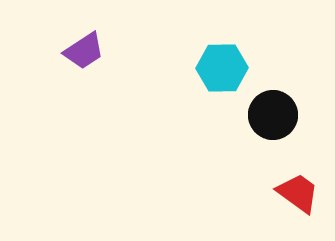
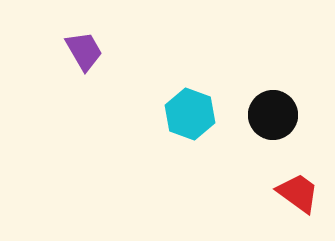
purple trapezoid: rotated 87 degrees counterclockwise
cyan hexagon: moved 32 px left, 46 px down; rotated 21 degrees clockwise
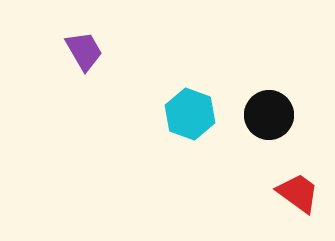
black circle: moved 4 px left
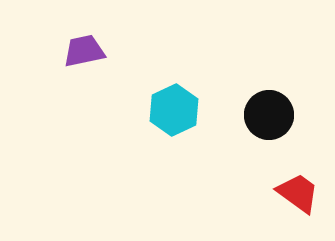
purple trapezoid: rotated 72 degrees counterclockwise
cyan hexagon: moved 16 px left, 4 px up; rotated 15 degrees clockwise
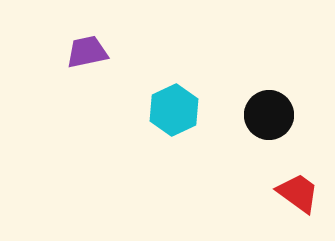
purple trapezoid: moved 3 px right, 1 px down
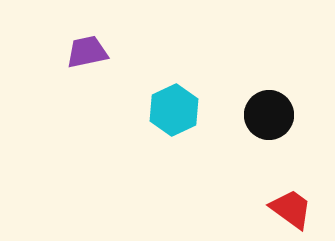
red trapezoid: moved 7 px left, 16 px down
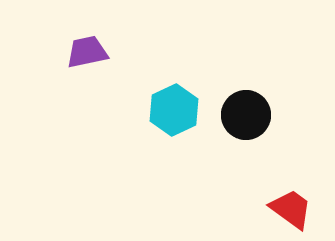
black circle: moved 23 px left
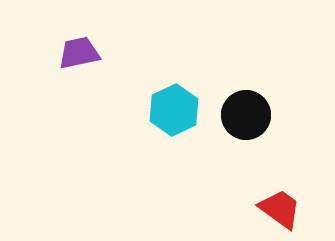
purple trapezoid: moved 8 px left, 1 px down
red trapezoid: moved 11 px left
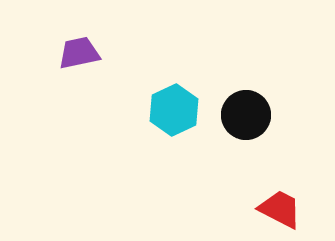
red trapezoid: rotated 9 degrees counterclockwise
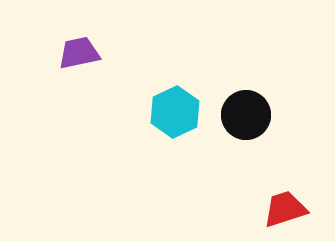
cyan hexagon: moved 1 px right, 2 px down
red trapezoid: moved 5 px right; rotated 45 degrees counterclockwise
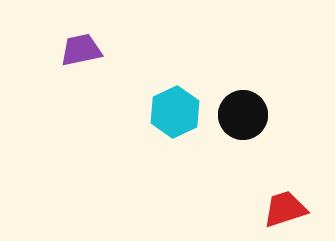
purple trapezoid: moved 2 px right, 3 px up
black circle: moved 3 px left
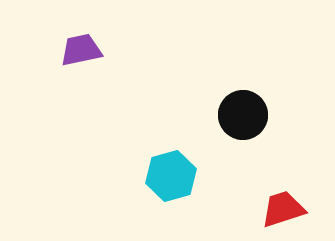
cyan hexagon: moved 4 px left, 64 px down; rotated 9 degrees clockwise
red trapezoid: moved 2 px left
